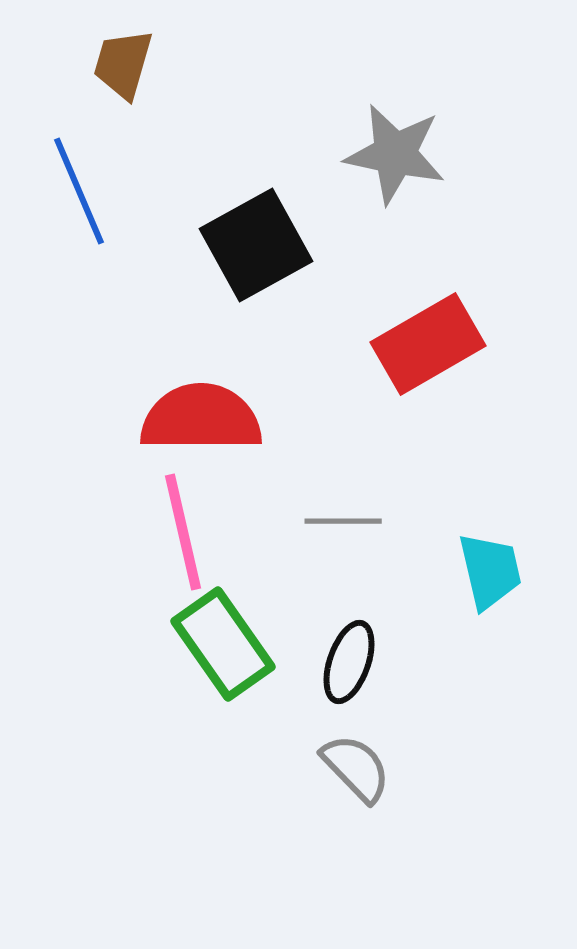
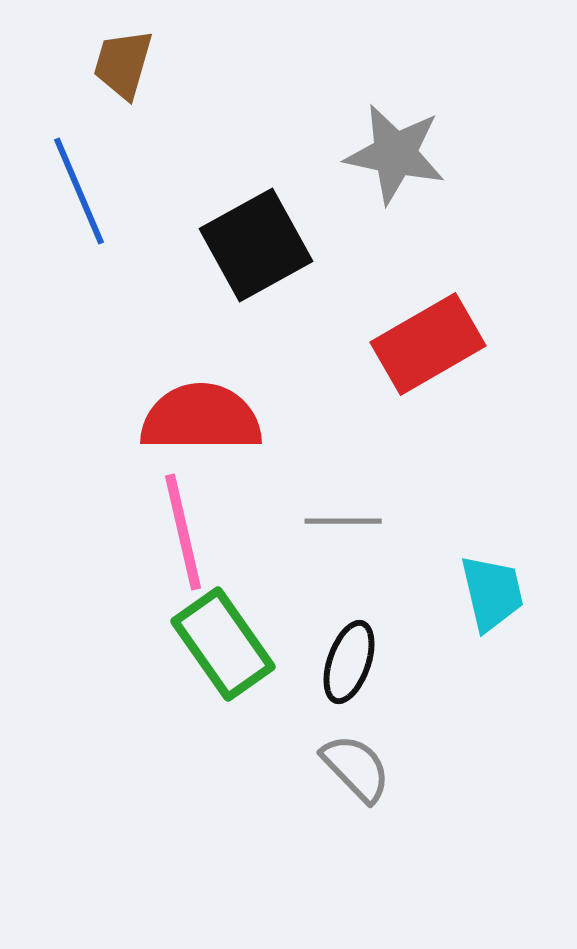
cyan trapezoid: moved 2 px right, 22 px down
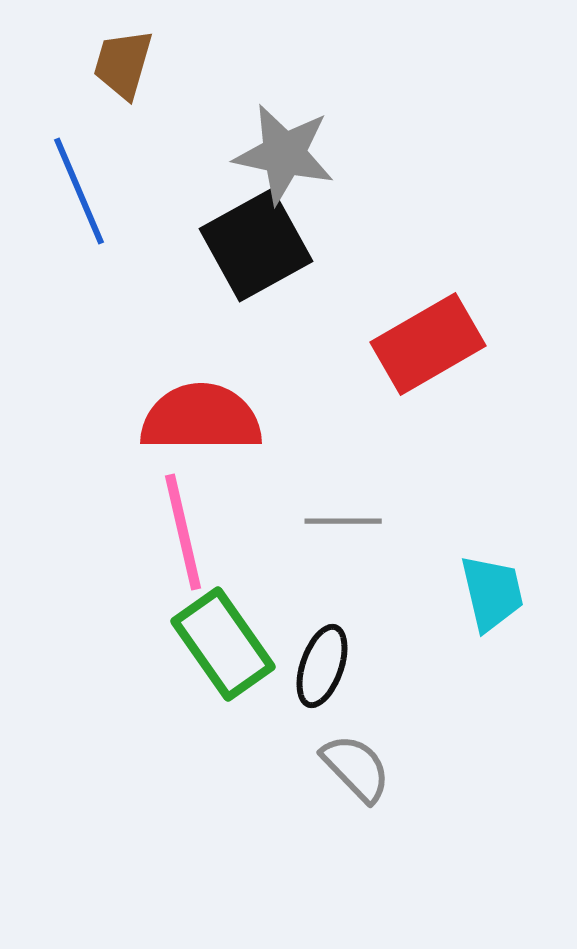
gray star: moved 111 px left
black ellipse: moved 27 px left, 4 px down
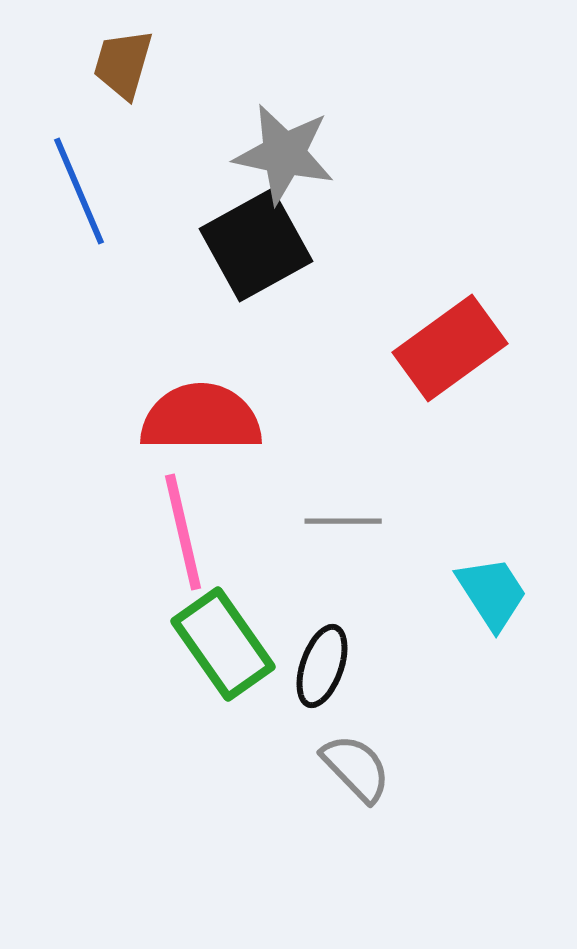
red rectangle: moved 22 px right, 4 px down; rotated 6 degrees counterclockwise
cyan trapezoid: rotated 20 degrees counterclockwise
